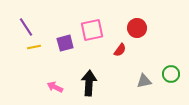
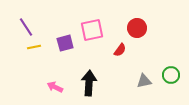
green circle: moved 1 px down
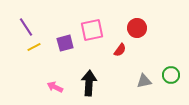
yellow line: rotated 16 degrees counterclockwise
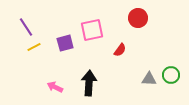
red circle: moved 1 px right, 10 px up
gray triangle: moved 5 px right, 2 px up; rotated 14 degrees clockwise
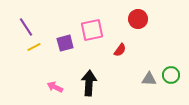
red circle: moved 1 px down
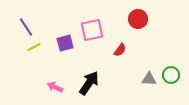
black arrow: rotated 30 degrees clockwise
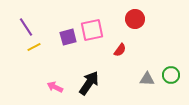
red circle: moved 3 px left
purple square: moved 3 px right, 6 px up
gray triangle: moved 2 px left
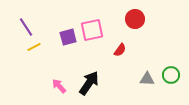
pink arrow: moved 4 px right, 1 px up; rotated 21 degrees clockwise
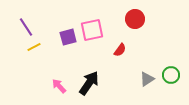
gray triangle: rotated 35 degrees counterclockwise
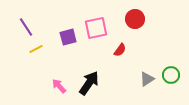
pink square: moved 4 px right, 2 px up
yellow line: moved 2 px right, 2 px down
